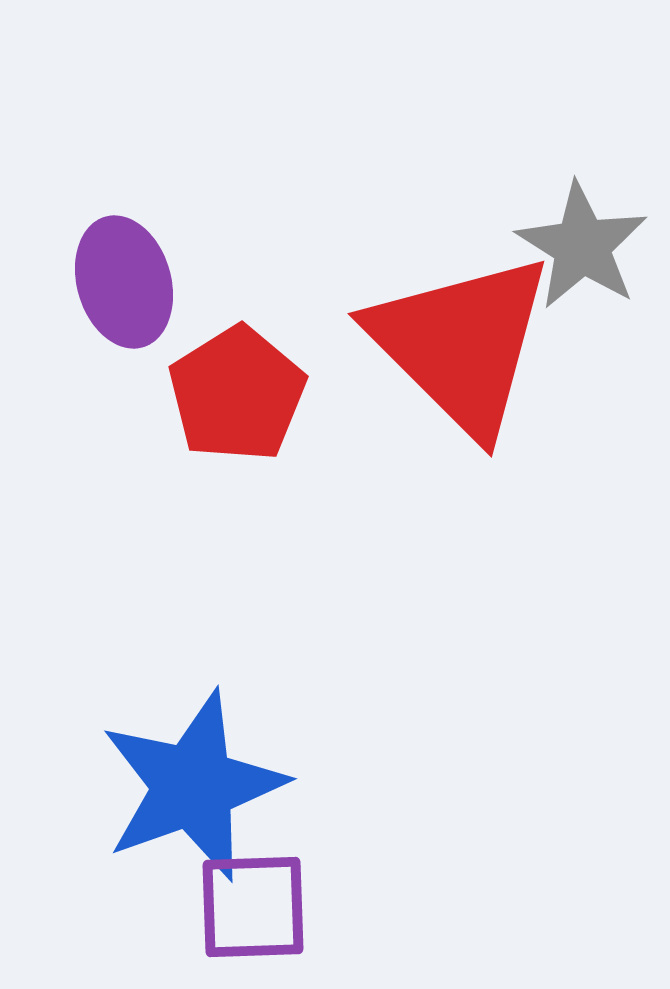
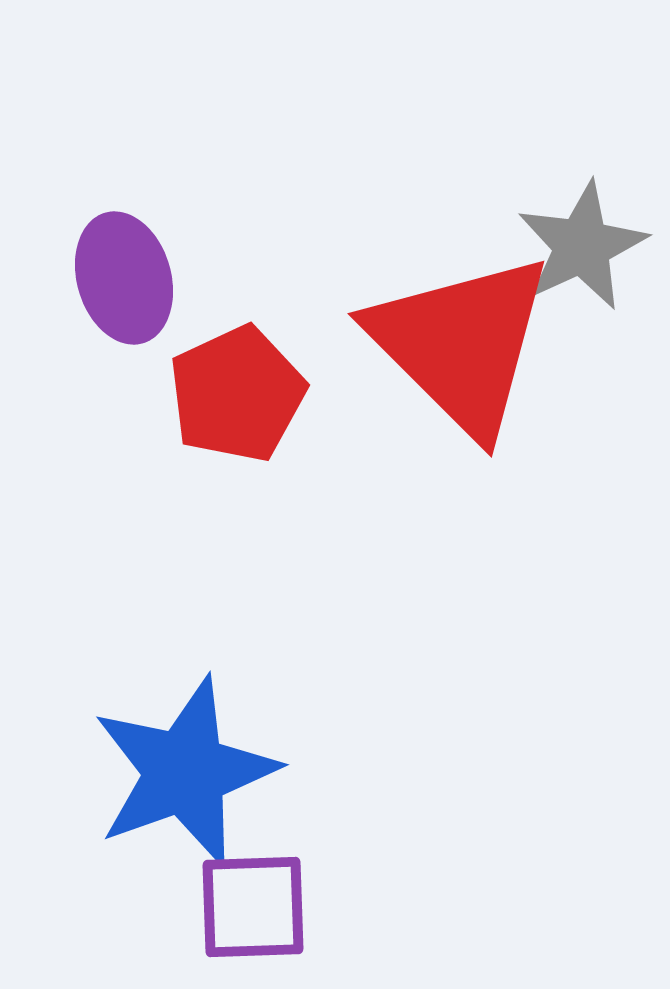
gray star: rotated 15 degrees clockwise
purple ellipse: moved 4 px up
red pentagon: rotated 7 degrees clockwise
blue star: moved 8 px left, 14 px up
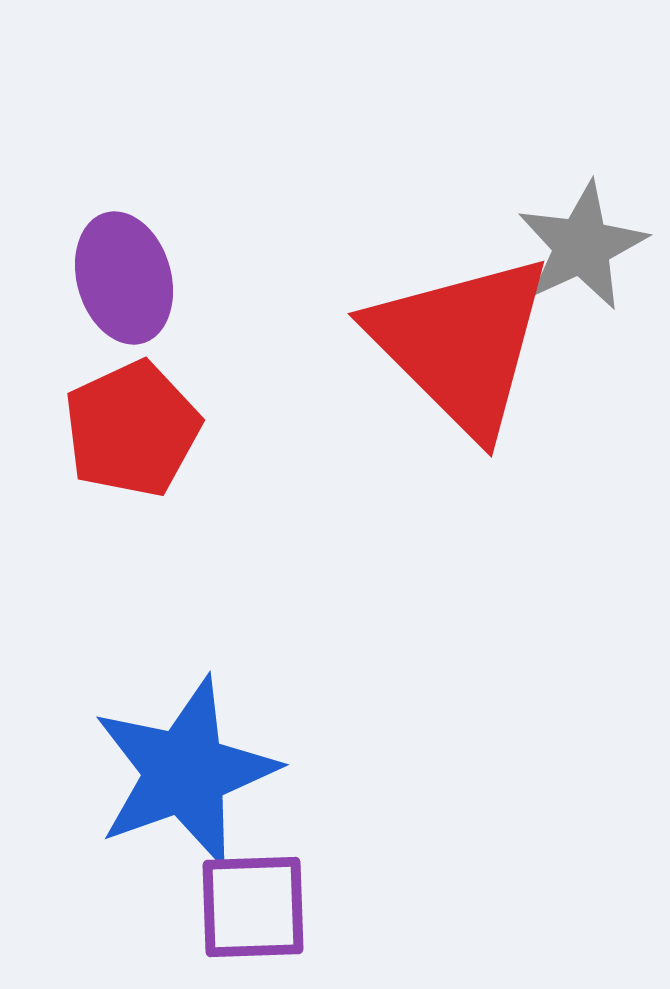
red pentagon: moved 105 px left, 35 px down
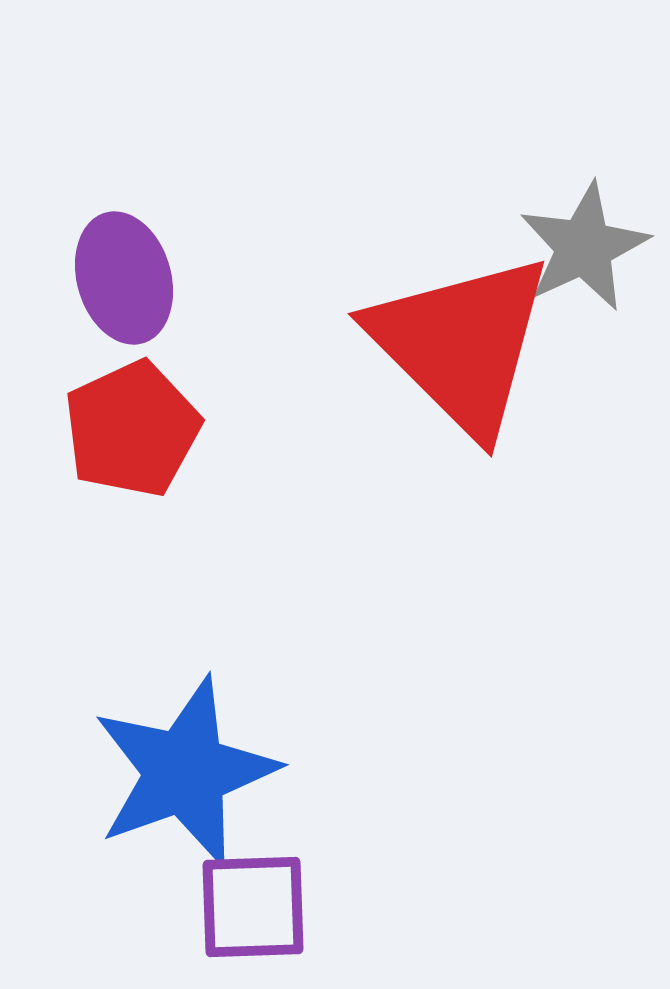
gray star: moved 2 px right, 1 px down
